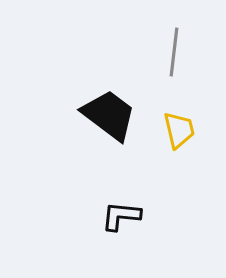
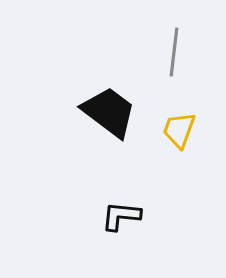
black trapezoid: moved 3 px up
yellow trapezoid: rotated 147 degrees counterclockwise
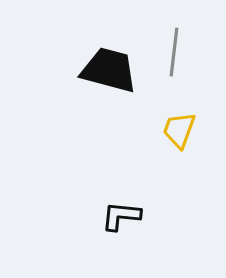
black trapezoid: moved 42 px up; rotated 22 degrees counterclockwise
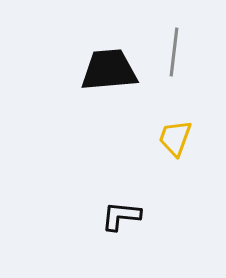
black trapezoid: rotated 20 degrees counterclockwise
yellow trapezoid: moved 4 px left, 8 px down
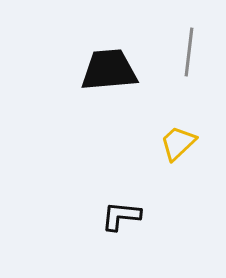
gray line: moved 15 px right
yellow trapezoid: moved 3 px right, 5 px down; rotated 27 degrees clockwise
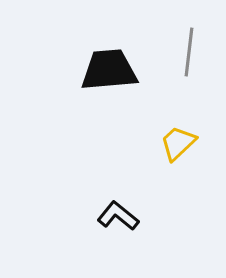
black L-shape: moved 3 px left; rotated 33 degrees clockwise
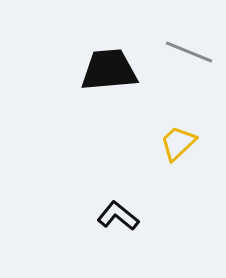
gray line: rotated 75 degrees counterclockwise
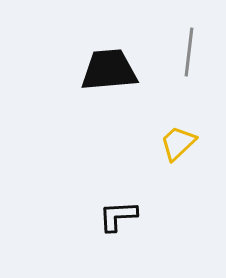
gray line: rotated 75 degrees clockwise
black L-shape: rotated 42 degrees counterclockwise
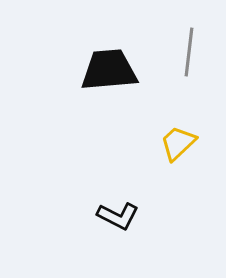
black L-shape: rotated 150 degrees counterclockwise
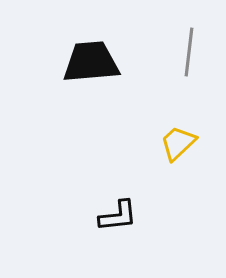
black trapezoid: moved 18 px left, 8 px up
black L-shape: rotated 33 degrees counterclockwise
